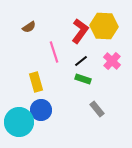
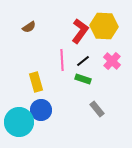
pink line: moved 8 px right, 8 px down; rotated 15 degrees clockwise
black line: moved 2 px right
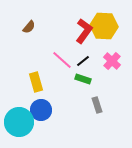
brown semicircle: rotated 16 degrees counterclockwise
red L-shape: moved 4 px right
pink line: rotated 45 degrees counterclockwise
gray rectangle: moved 4 px up; rotated 21 degrees clockwise
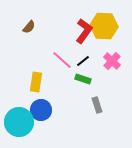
yellow rectangle: rotated 24 degrees clockwise
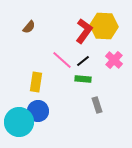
pink cross: moved 2 px right, 1 px up
green rectangle: rotated 14 degrees counterclockwise
blue circle: moved 3 px left, 1 px down
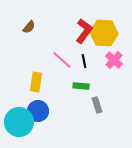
yellow hexagon: moved 7 px down
black line: moved 1 px right; rotated 64 degrees counterclockwise
green rectangle: moved 2 px left, 7 px down
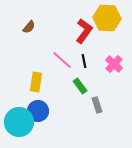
yellow hexagon: moved 3 px right, 15 px up
pink cross: moved 4 px down
green rectangle: moved 1 px left; rotated 49 degrees clockwise
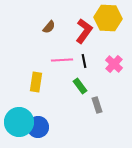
yellow hexagon: moved 1 px right
brown semicircle: moved 20 px right
pink line: rotated 45 degrees counterclockwise
blue circle: moved 16 px down
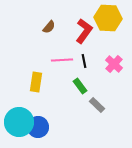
gray rectangle: rotated 28 degrees counterclockwise
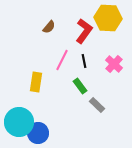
pink line: rotated 60 degrees counterclockwise
blue circle: moved 6 px down
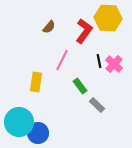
black line: moved 15 px right
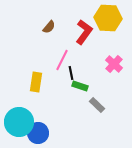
red L-shape: moved 1 px down
black line: moved 28 px left, 12 px down
green rectangle: rotated 35 degrees counterclockwise
